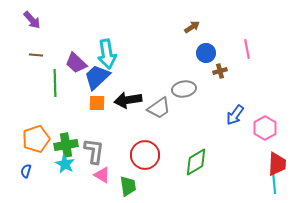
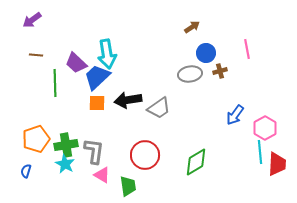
purple arrow: rotated 96 degrees clockwise
gray ellipse: moved 6 px right, 15 px up
cyan line: moved 14 px left, 30 px up
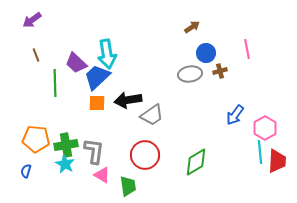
brown line: rotated 64 degrees clockwise
gray trapezoid: moved 7 px left, 7 px down
orange pentagon: rotated 24 degrees clockwise
red trapezoid: moved 3 px up
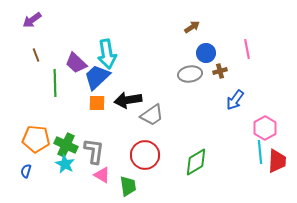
blue arrow: moved 15 px up
green cross: rotated 35 degrees clockwise
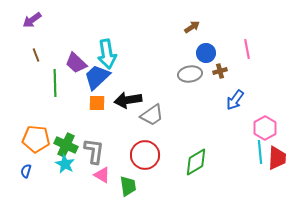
red trapezoid: moved 3 px up
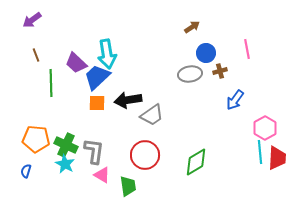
green line: moved 4 px left
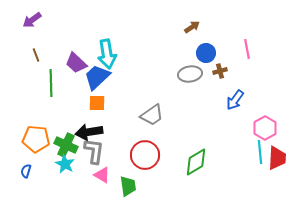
black arrow: moved 39 px left, 32 px down
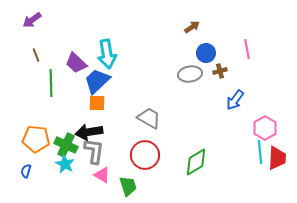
blue trapezoid: moved 4 px down
gray trapezoid: moved 3 px left, 3 px down; rotated 115 degrees counterclockwise
green trapezoid: rotated 10 degrees counterclockwise
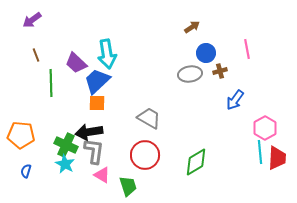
orange pentagon: moved 15 px left, 4 px up
